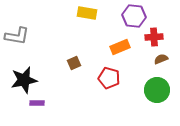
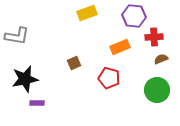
yellow rectangle: rotated 30 degrees counterclockwise
black star: moved 1 px right, 1 px up
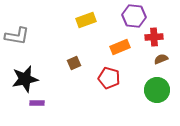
yellow rectangle: moved 1 px left, 7 px down
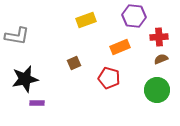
red cross: moved 5 px right
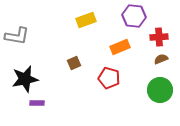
green circle: moved 3 px right
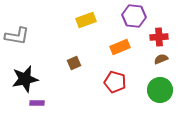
red pentagon: moved 6 px right, 4 px down
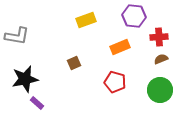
purple rectangle: rotated 40 degrees clockwise
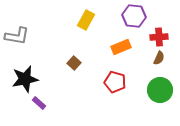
yellow rectangle: rotated 42 degrees counterclockwise
orange rectangle: moved 1 px right
brown semicircle: moved 2 px left, 1 px up; rotated 136 degrees clockwise
brown square: rotated 24 degrees counterclockwise
purple rectangle: moved 2 px right
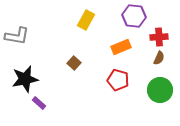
red pentagon: moved 3 px right, 2 px up
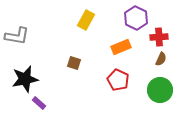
purple hexagon: moved 2 px right, 2 px down; rotated 20 degrees clockwise
brown semicircle: moved 2 px right, 1 px down
brown square: rotated 24 degrees counterclockwise
red pentagon: rotated 10 degrees clockwise
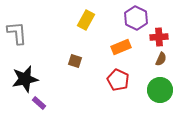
gray L-shape: moved 3 px up; rotated 105 degrees counterclockwise
brown square: moved 1 px right, 2 px up
